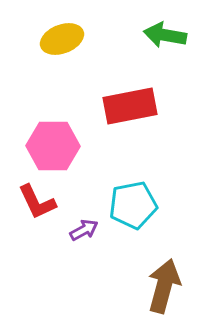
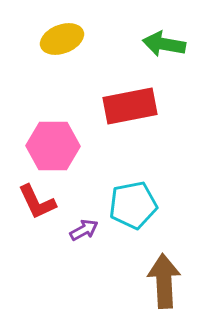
green arrow: moved 1 px left, 9 px down
brown arrow: moved 5 px up; rotated 18 degrees counterclockwise
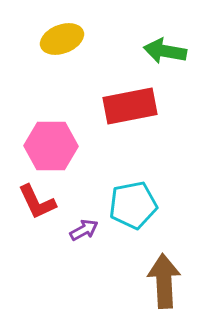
green arrow: moved 1 px right, 7 px down
pink hexagon: moved 2 px left
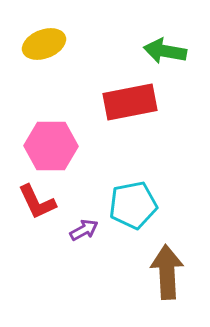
yellow ellipse: moved 18 px left, 5 px down
red rectangle: moved 4 px up
brown arrow: moved 3 px right, 9 px up
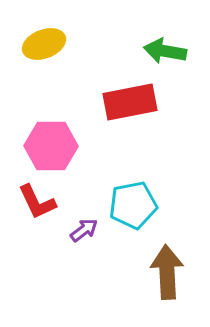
purple arrow: rotated 8 degrees counterclockwise
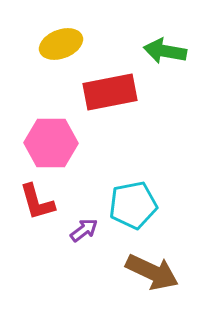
yellow ellipse: moved 17 px right
red rectangle: moved 20 px left, 10 px up
pink hexagon: moved 3 px up
red L-shape: rotated 9 degrees clockwise
brown arrow: moved 15 px left; rotated 118 degrees clockwise
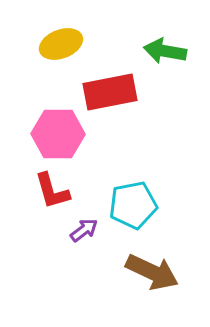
pink hexagon: moved 7 px right, 9 px up
red L-shape: moved 15 px right, 11 px up
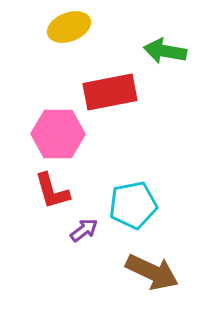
yellow ellipse: moved 8 px right, 17 px up
